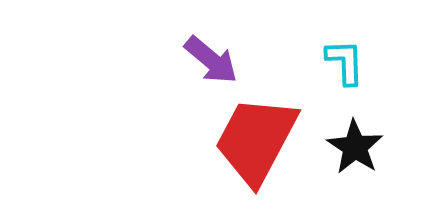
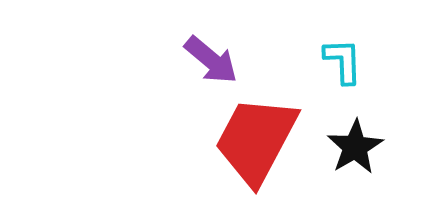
cyan L-shape: moved 2 px left, 1 px up
black star: rotated 8 degrees clockwise
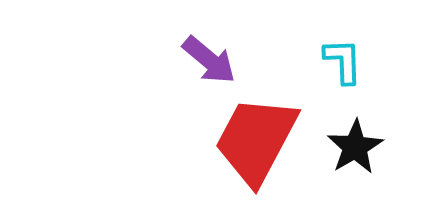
purple arrow: moved 2 px left
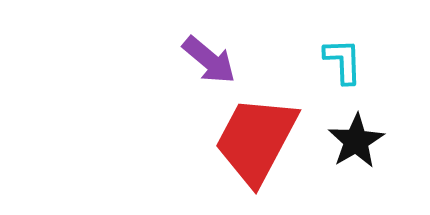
black star: moved 1 px right, 6 px up
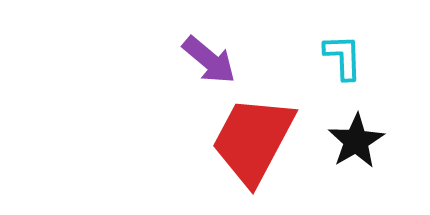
cyan L-shape: moved 4 px up
red trapezoid: moved 3 px left
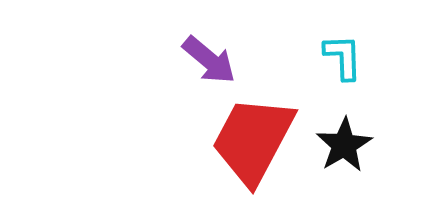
black star: moved 12 px left, 4 px down
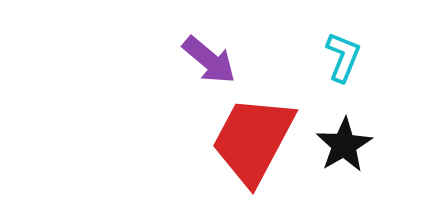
cyan L-shape: rotated 24 degrees clockwise
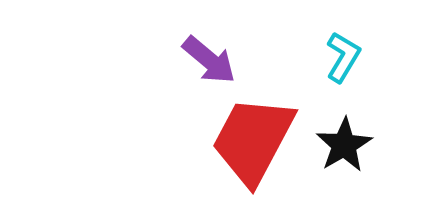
cyan L-shape: rotated 9 degrees clockwise
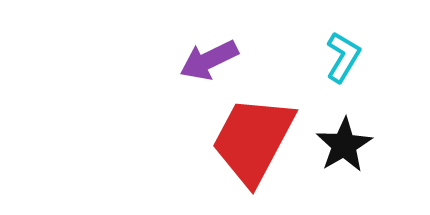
purple arrow: rotated 114 degrees clockwise
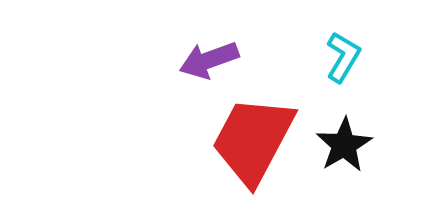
purple arrow: rotated 6 degrees clockwise
